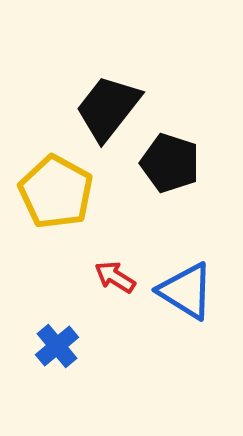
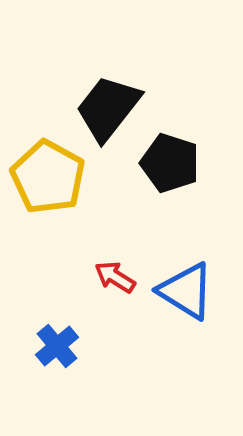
yellow pentagon: moved 8 px left, 15 px up
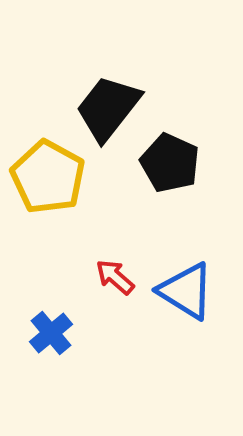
black pentagon: rotated 6 degrees clockwise
red arrow: rotated 9 degrees clockwise
blue cross: moved 6 px left, 13 px up
